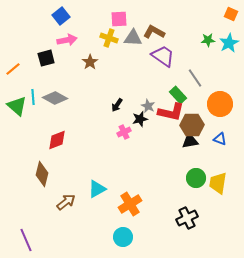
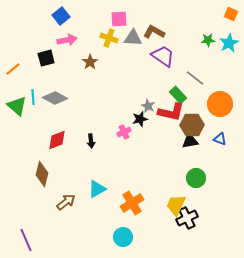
gray line: rotated 18 degrees counterclockwise
black arrow: moved 26 px left, 36 px down; rotated 40 degrees counterclockwise
yellow trapezoid: moved 42 px left, 22 px down; rotated 15 degrees clockwise
orange cross: moved 2 px right, 1 px up
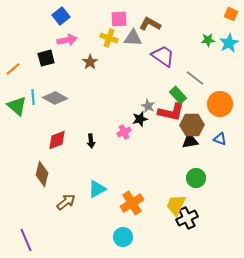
brown L-shape: moved 4 px left, 8 px up
